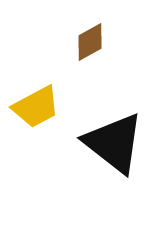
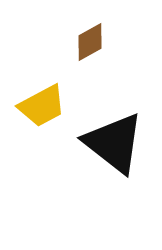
yellow trapezoid: moved 6 px right, 1 px up
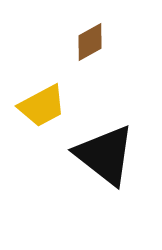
black triangle: moved 9 px left, 12 px down
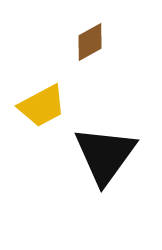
black triangle: rotated 28 degrees clockwise
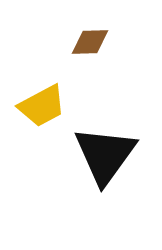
brown diamond: rotated 27 degrees clockwise
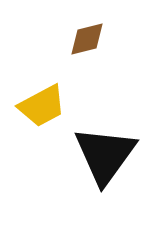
brown diamond: moved 3 px left, 3 px up; rotated 12 degrees counterclockwise
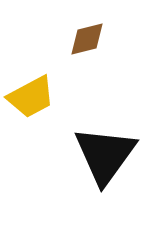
yellow trapezoid: moved 11 px left, 9 px up
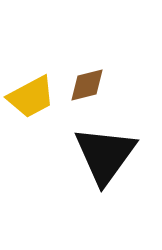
brown diamond: moved 46 px down
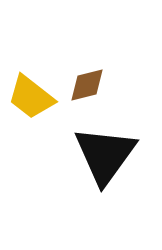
yellow trapezoid: rotated 66 degrees clockwise
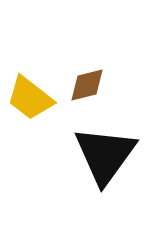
yellow trapezoid: moved 1 px left, 1 px down
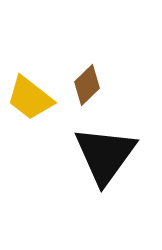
brown diamond: rotated 30 degrees counterclockwise
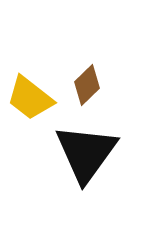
black triangle: moved 19 px left, 2 px up
